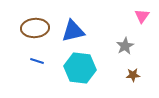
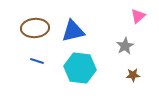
pink triangle: moved 4 px left; rotated 14 degrees clockwise
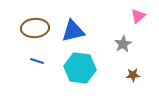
gray star: moved 2 px left, 2 px up
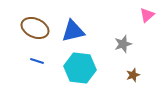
pink triangle: moved 9 px right, 1 px up
brown ellipse: rotated 28 degrees clockwise
gray star: rotated 12 degrees clockwise
brown star: rotated 16 degrees counterclockwise
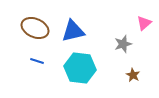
pink triangle: moved 3 px left, 8 px down
brown star: rotated 24 degrees counterclockwise
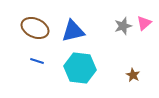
gray star: moved 18 px up
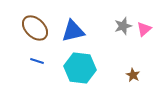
pink triangle: moved 6 px down
brown ellipse: rotated 20 degrees clockwise
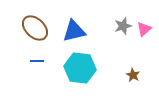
blue triangle: moved 1 px right
blue line: rotated 16 degrees counterclockwise
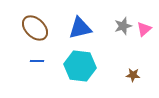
blue triangle: moved 6 px right, 3 px up
cyan hexagon: moved 2 px up
brown star: rotated 24 degrees counterclockwise
